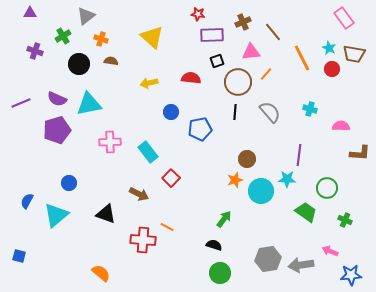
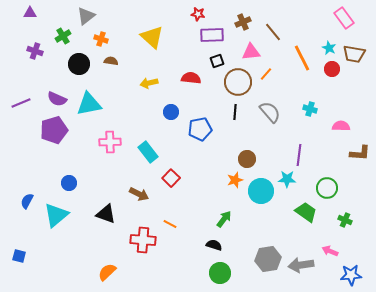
purple pentagon at (57, 130): moved 3 px left
orange line at (167, 227): moved 3 px right, 3 px up
orange semicircle at (101, 273): moved 6 px right, 1 px up; rotated 84 degrees counterclockwise
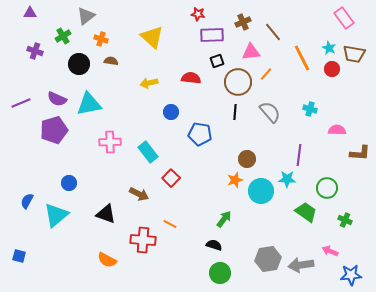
pink semicircle at (341, 126): moved 4 px left, 4 px down
blue pentagon at (200, 129): moved 5 px down; rotated 20 degrees clockwise
orange semicircle at (107, 272): moved 12 px up; rotated 108 degrees counterclockwise
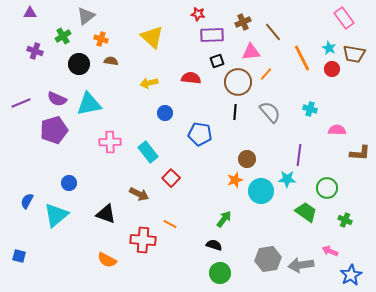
blue circle at (171, 112): moved 6 px left, 1 px down
blue star at (351, 275): rotated 25 degrees counterclockwise
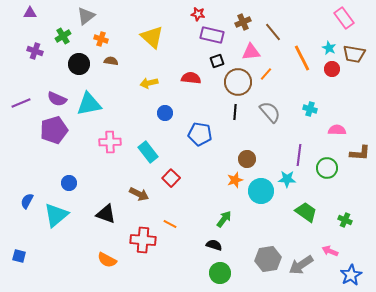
purple rectangle at (212, 35): rotated 15 degrees clockwise
green circle at (327, 188): moved 20 px up
gray arrow at (301, 265): rotated 25 degrees counterclockwise
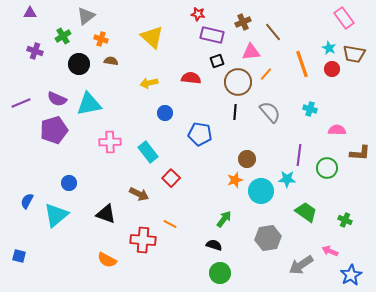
orange line at (302, 58): moved 6 px down; rotated 8 degrees clockwise
gray hexagon at (268, 259): moved 21 px up
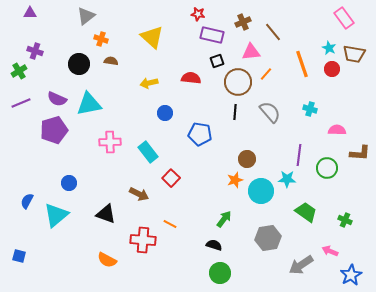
green cross at (63, 36): moved 44 px left, 35 px down
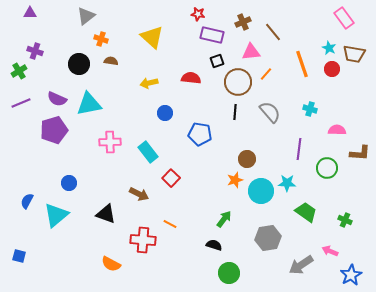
purple line at (299, 155): moved 6 px up
cyan star at (287, 179): moved 4 px down
orange semicircle at (107, 260): moved 4 px right, 4 px down
green circle at (220, 273): moved 9 px right
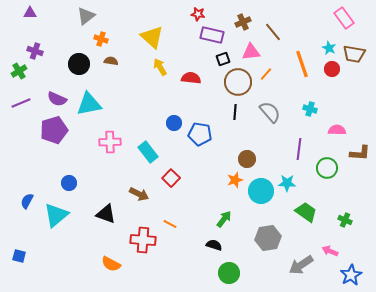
black square at (217, 61): moved 6 px right, 2 px up
yellow arrow at (149, 83): moved 11 px right, 16 px up; rotated 72 degrees clockwise
blue circle at (165, 113): moved 9 px right, 10 px down
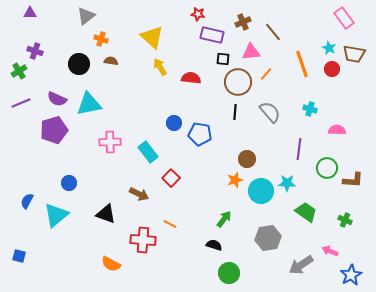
black square at (223, 59): rotated 24 degrees clockwise
brown L-shape at (360, 153): moved 7 px left, 27 px down
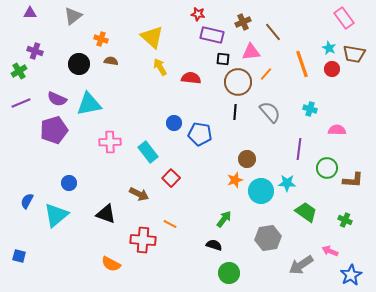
gray triangle at (86, 16): moved 13 px left
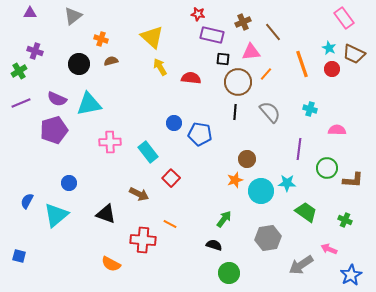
brown trapezoid at (354, 54): rotated 15 degrees clockwise
brown semicircle at (111, 61): rotated 24 degrees counterclockwise
pink arrow at (330, 251): moved 1 px left, 2 px up
